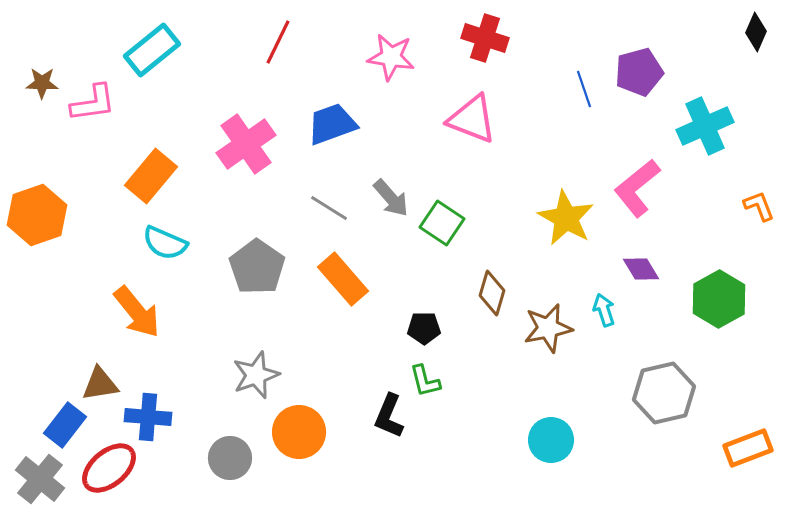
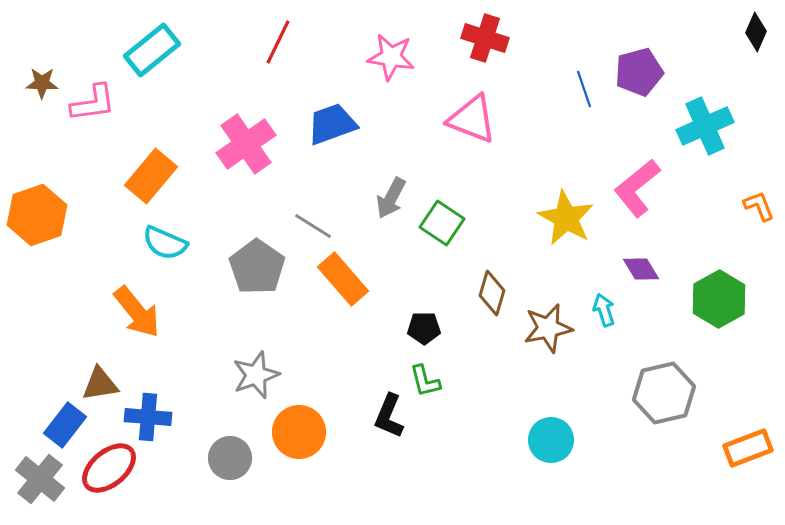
gray arrow at (391, 198): rotated 69 degrees clockwise
gray line at (329, 208): moved 16 px left, 18 px down
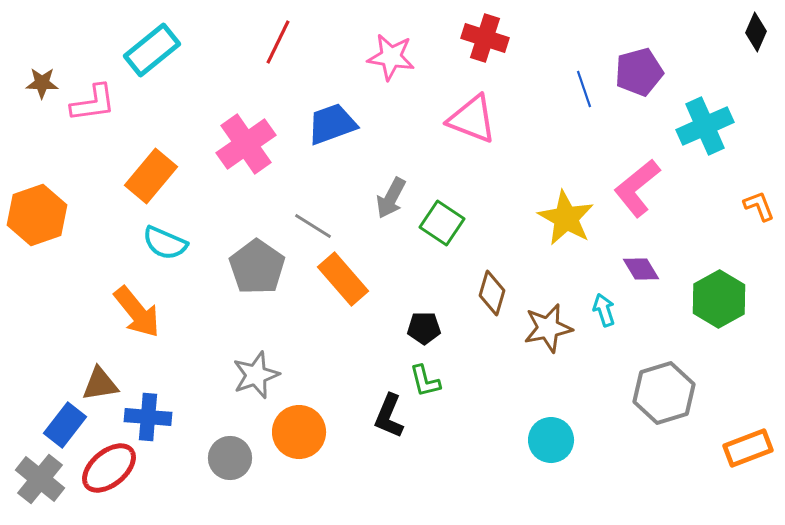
gray hexagon at (664, 393): rotated 4 degrees counterclockwise
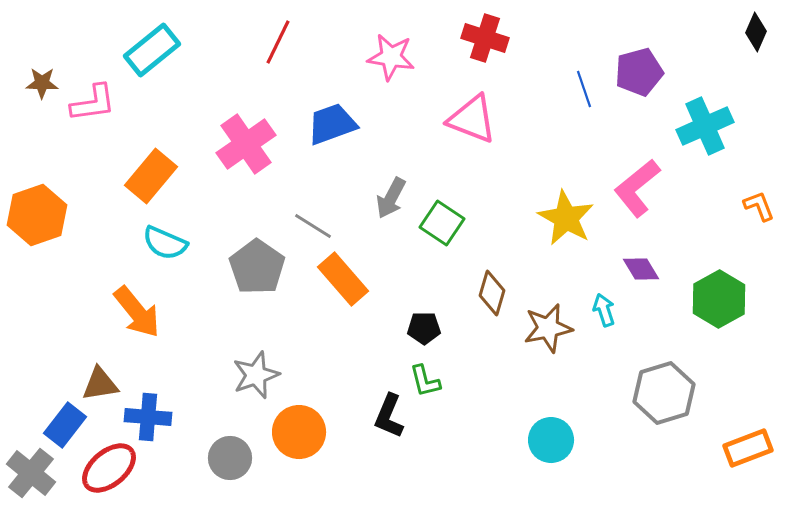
gray cross at (40, 479): moved 9 px left, 6 px up
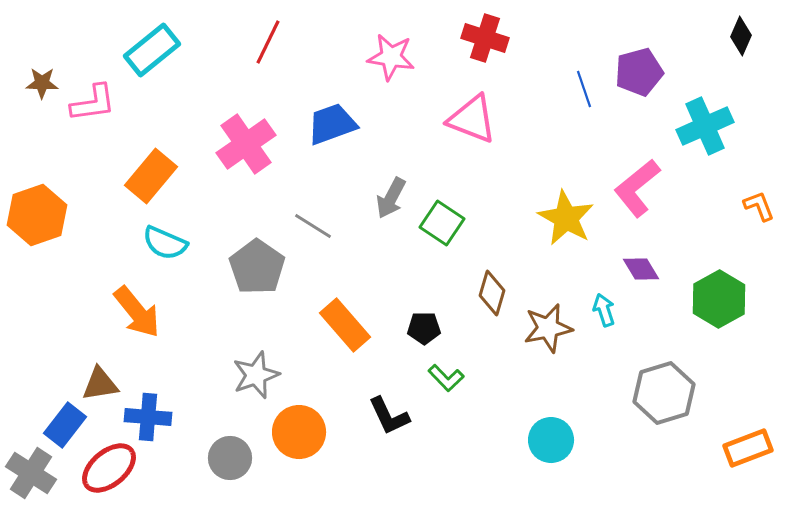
black diamond at (756, 32): moved 15 px left, 4 px down
red line at (278, 42): moved 10 px left
orange rectangle at (343, 279): moved 2 px right, 46 px down
green L-shape at (425, 381): moved 21 px right, 3 px up; rotated 30 degrees counterclockwise
black L-shape at (389, 416): rotated 48 degrees counterclockwise
gray cross at (31, 473): rotated 6 degrees counterclockwise
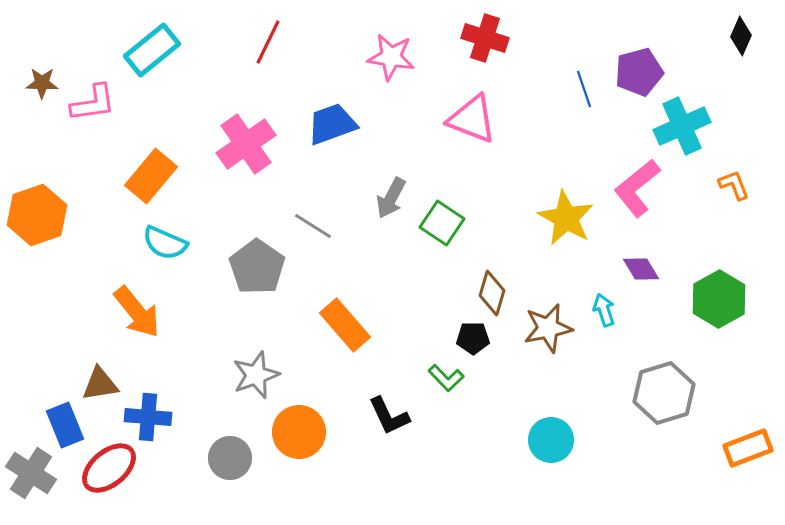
cyan cross at (705, 126): moved 23 px left
orange L-shape at (759, 206): moved 25 px left, 21 px up
black pentagon at (424, 328): moved 49 px right, 10 px down
blue rectangle at (65, 425): rotated 60 degrees counterclockwise
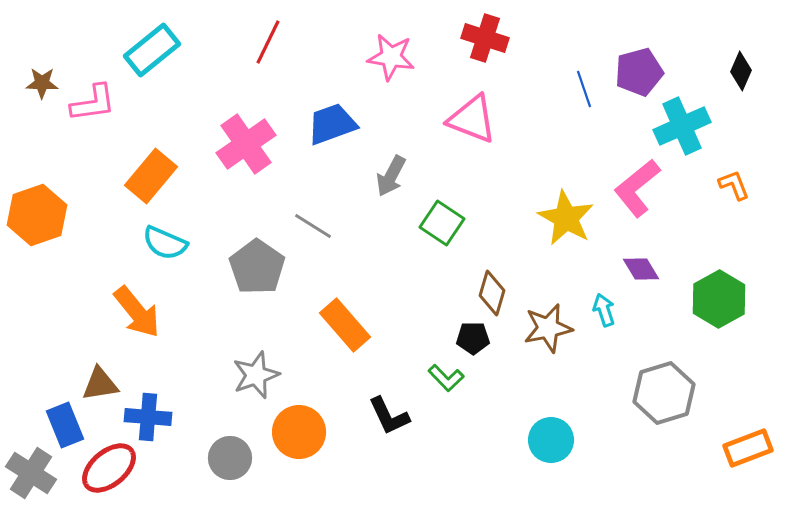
black diamond at (741, 36): moved 35 px down
gray arrow at (391, 198): moved 22 px up
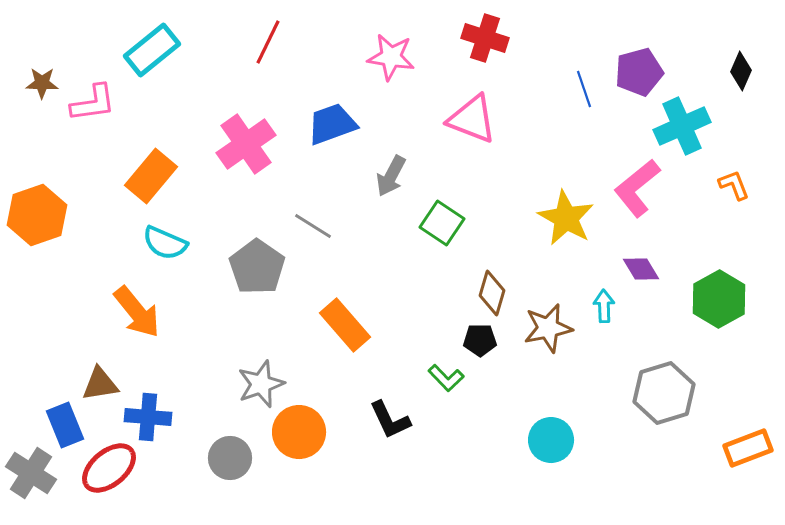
cyan arrow at (604, 310): moved 4 px up; rotated 16 degrees clockwise
black pentagon at (473, 338): moved 7 px right, 2 px down
gray star at (256, 375): moved 5 px right, 9 px down
black L-shape at (389, 416): moved 1 px right, 4 px down
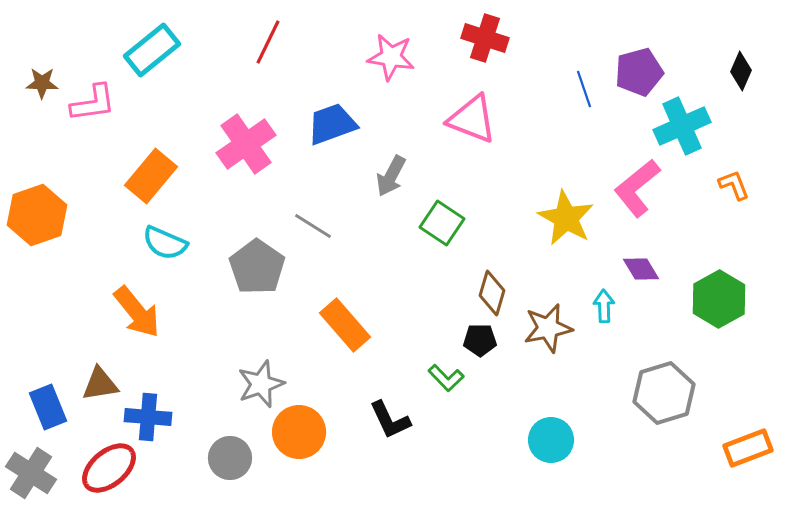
blue rectangle at (65, 425): moved 17 px left, 18 px up
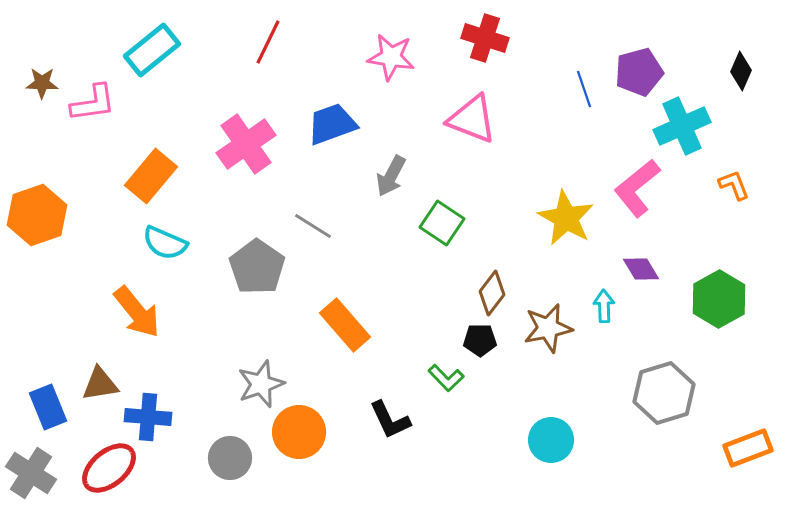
brown diamond at (492, 293): rotated 21 degrees clockwise
